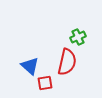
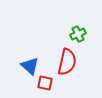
green cross: moved 3 px up
red square: rotated 21 degrees clockwise
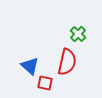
green cross: rotated 21 degrees counterclockwise
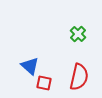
red semicircle: moved 12 px right, 15 px down
red square: moved 1 px left
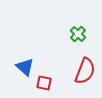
blue triangle: moved 5 px left, 1 px down
red semicircle: moved 6 px right, 6 px up; rotated 8 degrees clockwise
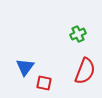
green cross: rotated 21 degrees clockwise
blue triangle: rotated 24 degrees clockwise
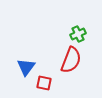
blue triangle: moved 1 px right
red semicircle: moved 14 px left, 11 px up
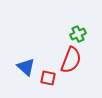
blue triangle: rotated 24 degrees counterclockwise
red square: moved 4 px right, 5 px up
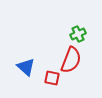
red square: moved 4 px right
